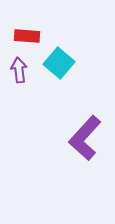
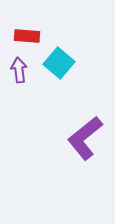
purple L-shape: rotated 9 degrees clockwise
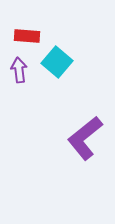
cyan square: moved 2 px left, 1 px up
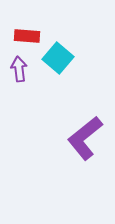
cyan square: moved 1 px right, 4 px up
purple arrow: moved 1 px up
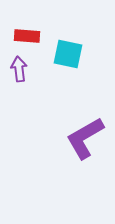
cyan square: moved 10 px right, 4 px up; rotated 28 degrees counterclockwise
purple L-shape: rotated 9 degrees clockwise
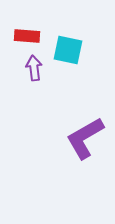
cyan square: moved 4 px up
purple arrow: moved 15 px right, 1 px up
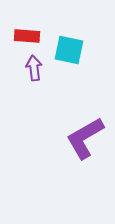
cyan square: moved 1 px right
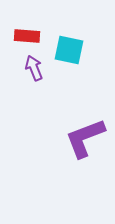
purple arrow: rotated 15 degrees counterclockwise
purple L-shape: rotated 9 degrees clockwise
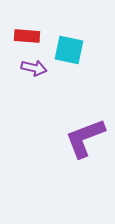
purple arrow: rotated 125 degrees clockwise
